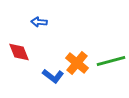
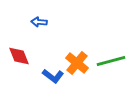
red diamond: moved 4 px down
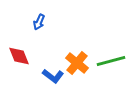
blue arrow: rotated 70 degrees counterclockwise
